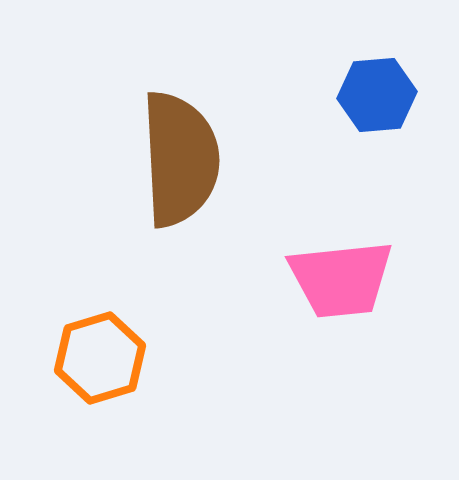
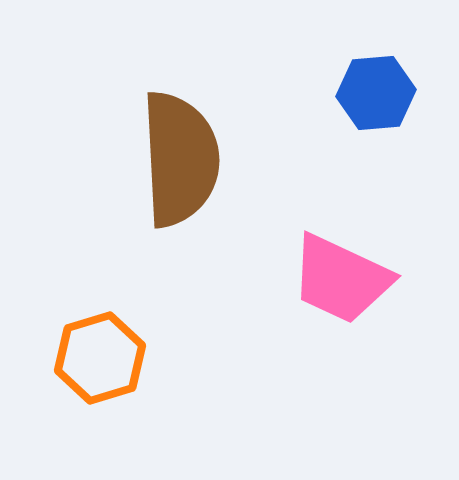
blue hexagon: moved 1 px left, 2 px up
pink trapezoid: rotated 31 degrees clockwise
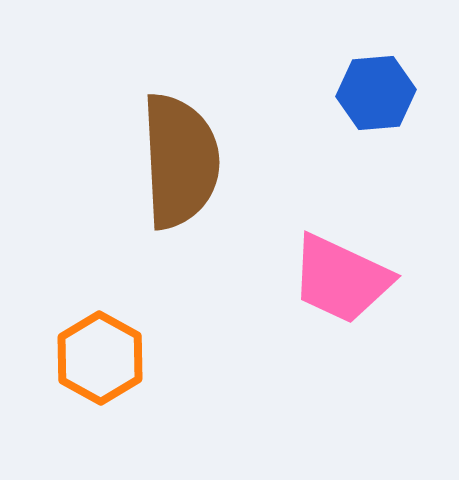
brown semicircle: moved 2 px down
orange hexagon: rotated 14 degrees counterclockwise
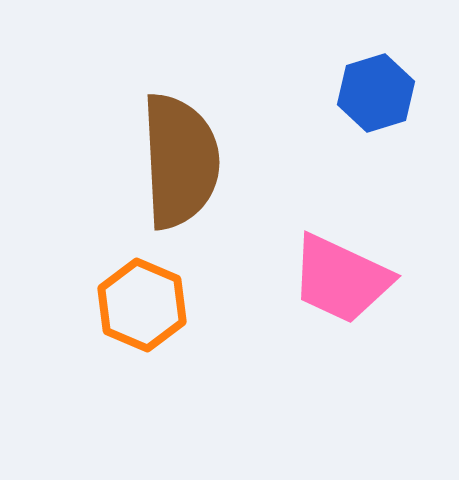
blue hexagon: rotated 12 degrees counterclockwise
orange hexagon: moved 42 px right, 53 px up; rotated 6 degrees counterclockwise
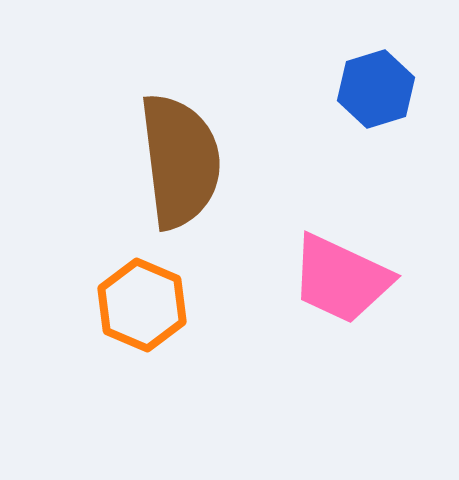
blue hexagon: moved 4 px up
brown semicircle: rotated 4 degrees counterclockwise
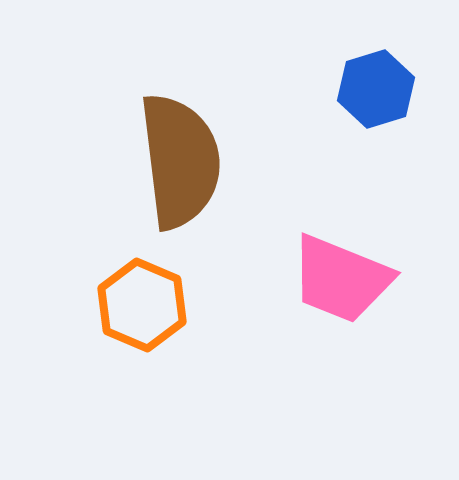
pink trapezoid: rotated 3 degrees counterclockwise
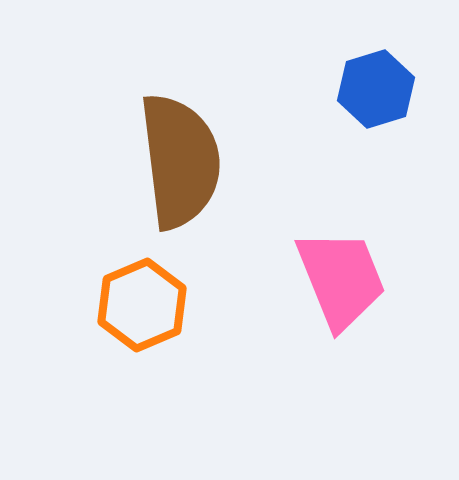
pink trapezoid: rotated 134 degrees counterclockwise
orange hexagon: rotated 14 degrees clockwise
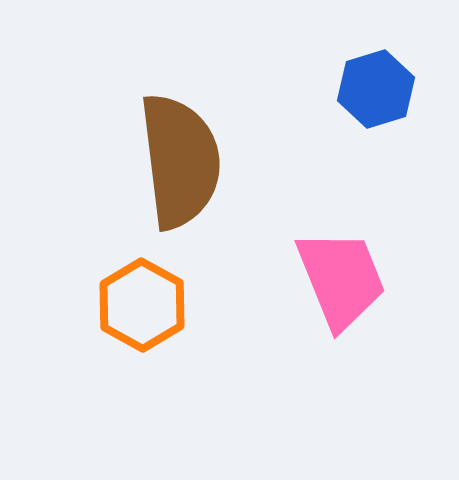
orange hexagon: rotated 8 degrees counterclockwise
